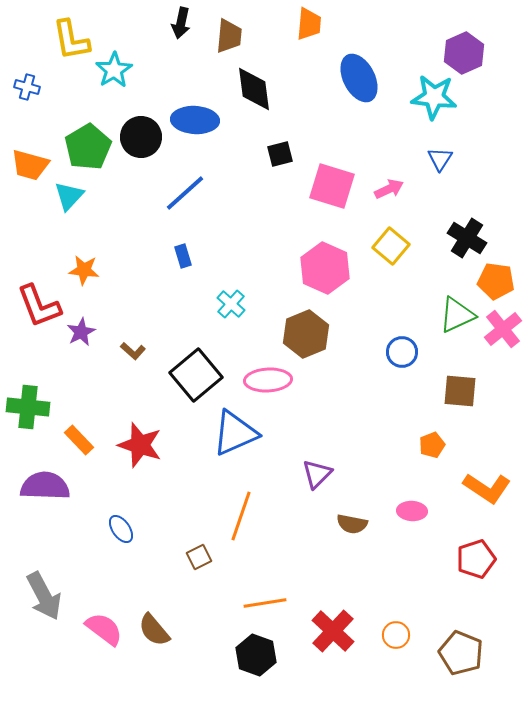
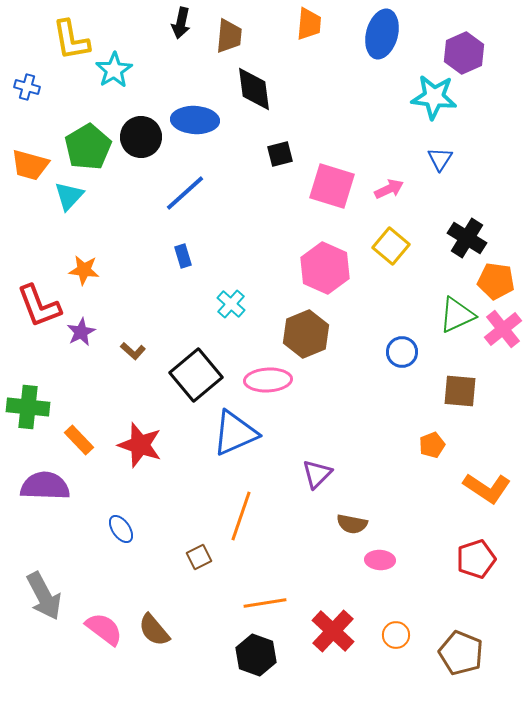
blue ellipse at (359, 78): moved 23 px right, 44 px up; rotated 42 degrees clockwise
pink ellipse at (412, 511): moved 32 px left, 49 px down
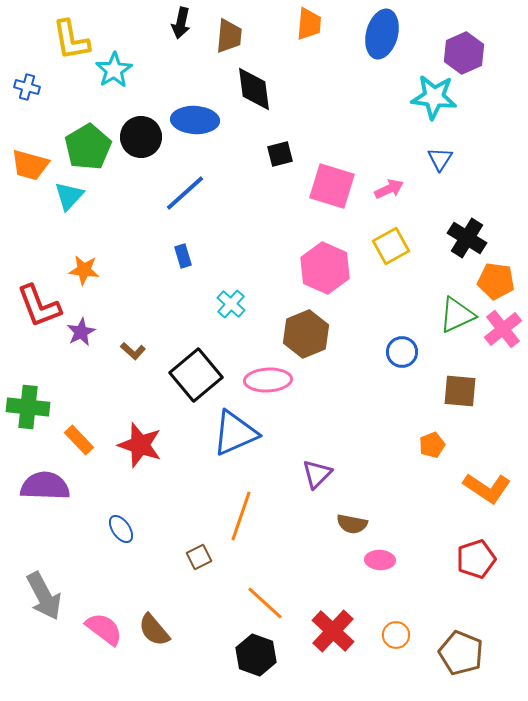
yellow square at (391, 246): rotated 21 degrees clockwise
orange line at (265, 603): rotated 51 degrees clockwise
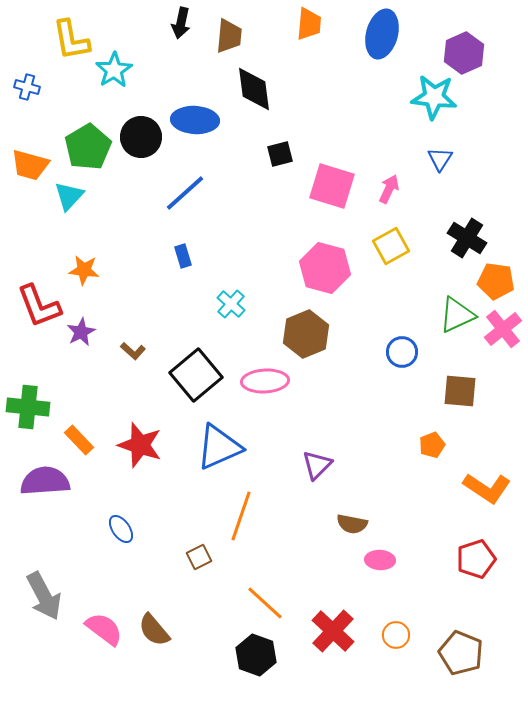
pink arrow at (389, 189): rotated 40 degrees counterclockwise
pink hexagon at (325, 268): rotated 9 degrees counterclockwise
pink ellipse at (268, 380): moved 3 px left, 1 px down
blue triangle at (235, 433): moved 16 px left, 14 px down
purple triangle at (317, 474): moved 9 px up
purple semicircle at (45, 486): moved 5 px up; rotated 6 degrees counterclockwise
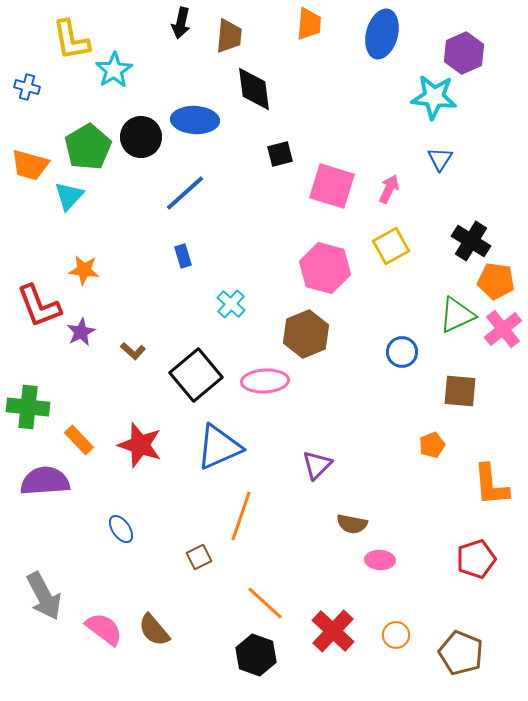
black cross at (467, 238): moved 4 px right, 3 px down
orange L-shape at (487, 488): moved 4 px right, 3 px up; rotated 51 degrees clockwise
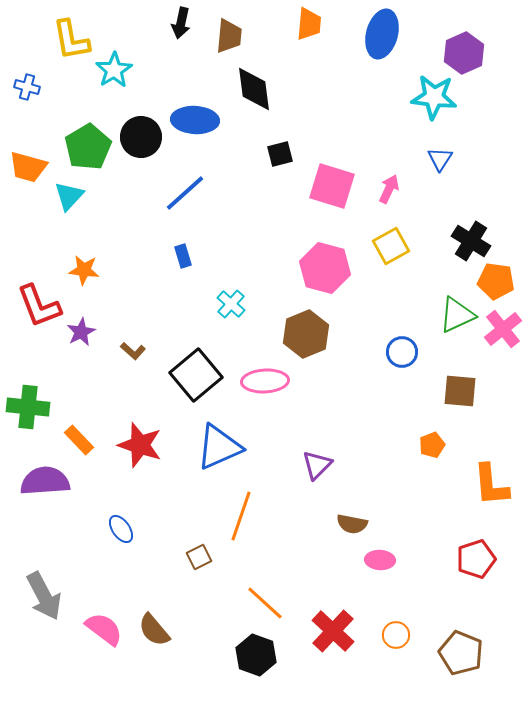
orange trapezoid at (30, 165): moved 2 px left, 2 px down
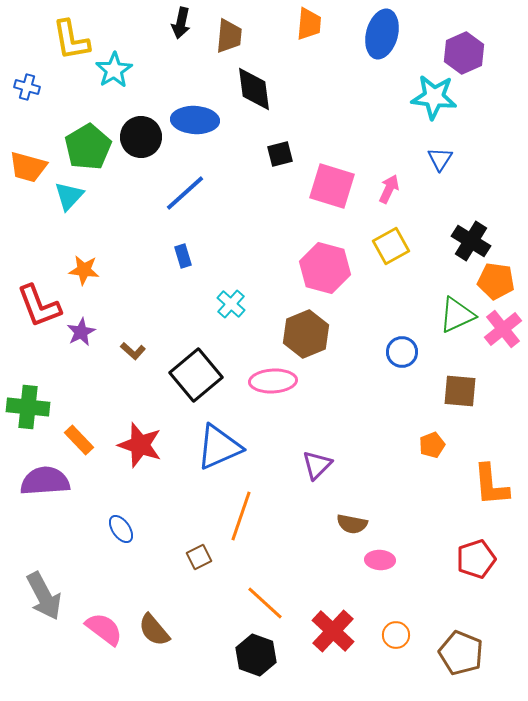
pink ellipse at (265, 381): moved 8 px right
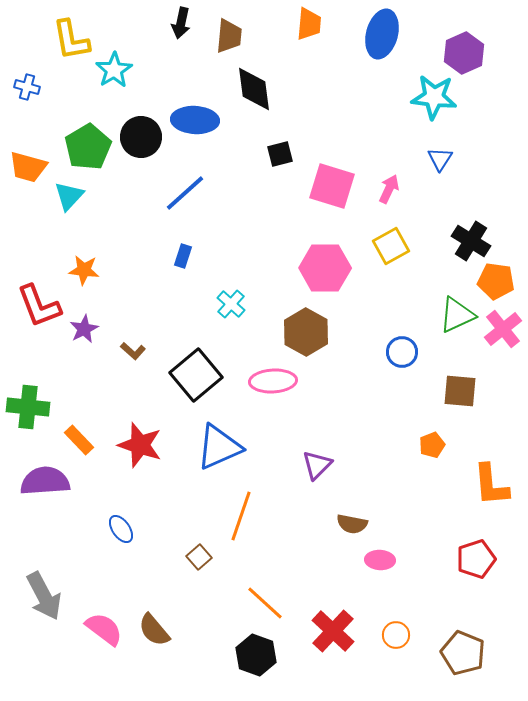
blue rectangle at (183, 256): rotated 35 degrees clockwise
pink hexagon at (325, 268): rotated 15 degrees counterclockwise
purple star at (81, 332): moved 3 px right, 3 px up
brown hexagon at (306, 334): moved 2 px up; rotated 9 degrees counterclockwise
brown square at (199, 557): rotated 15 degrees counterclockwise
brown pentagon at (461, 653): moved 2 px right
